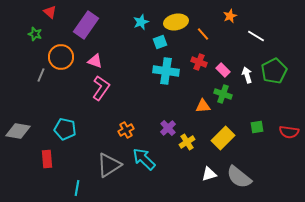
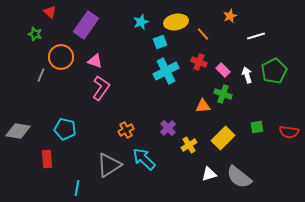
white line: rotated 48 degrees counterclockwise
cyan cross: rotated 35 degrees counterclockwise
yellow cross: moved 2 px right, 3 px down
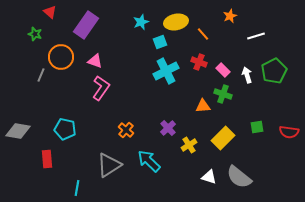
orange cross: rotated 21 degrees counterclockwise
cyan arrow: moved 5 px right, 2 px down
white triangle: moved 3 px down; rotated 35 degrees clockwise
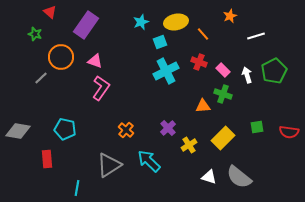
gray line: moved 3 px down; rotated 24 degrees clockwise
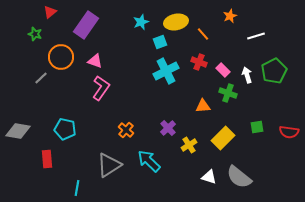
red triangle: rotated 40 degrees clockwise
green cross: moved 5 px right, 1 px up
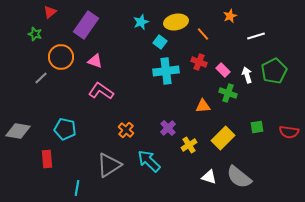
cyan square: rotated 32 degrees counterclockwise
cyan cross: rotated 20 degrees clockwise
pink L-shape: moved 3 px down; rotated 90 degrees counterclockwise
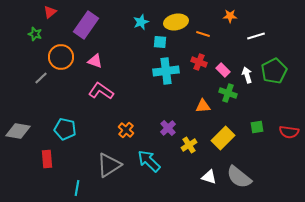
orange star: rotated 24 degrees clockwise
orange line: rotated 32 degrees counterclockwise
cyan square: rotated 32 degrees counterclockwise
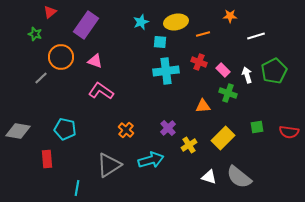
orange line: rotated 32 degrees counterclockwise
cyan arrow: moved 2 px right, 1 px up; rotated 120 degrees clockwise
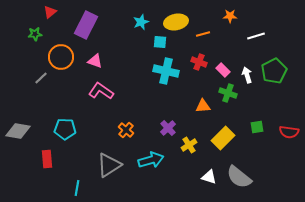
purple rectangle: rotated 8 degrees counterclockwise
green star: rotated 24 degrees counterclockwise
cyan cross: rotated 20 degrees clockwise
cyan pentagon: rotated 10 degrees counterclockwise
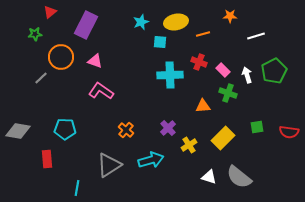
cyan cross: moved 4 px right, 4 px down; rotated 15 degrees counterclockwise
